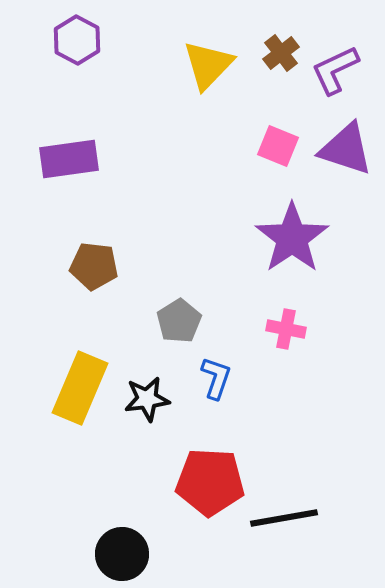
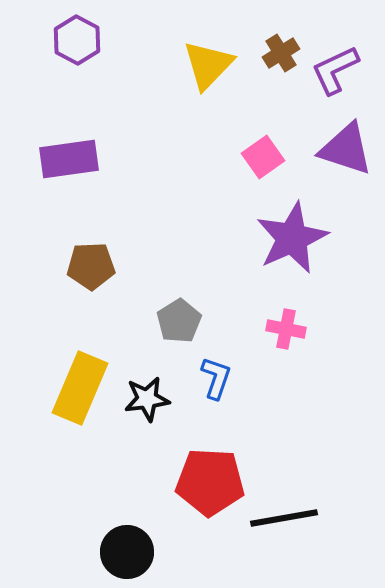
brown cross: rotated 6 degrees clockwise
pink square: moved 15 px left, 11 px down; rotated 33 degrees clockwise
purple star: rotated 10 degrees clockwise
brown pentagon: moved 3 px left; rotated 9 degrees counterclockwise
black circle: moved 5 px right, 2 px up
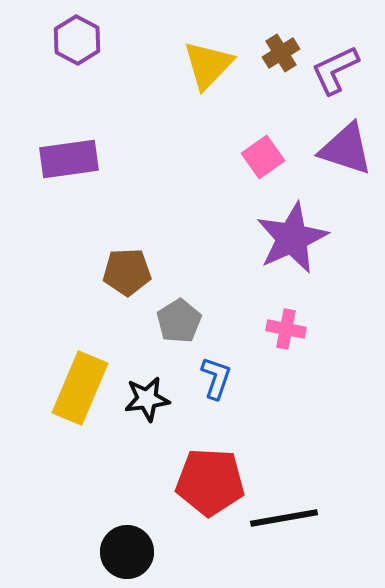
brown pentagon: moved 36 px right, 6 px down
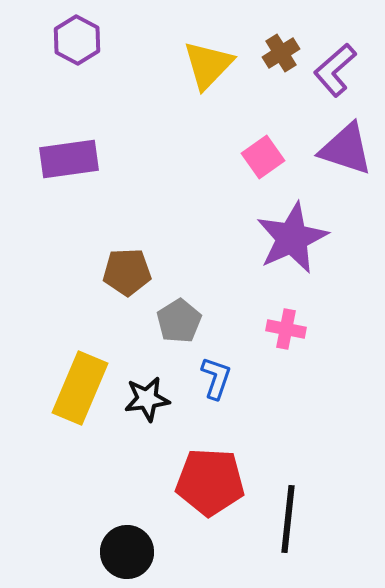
purple L-shape: rotated 16 degrees counterclockwise
black line: moved 4 px right, 1 px down; rotated 74 degrees counterclockwise
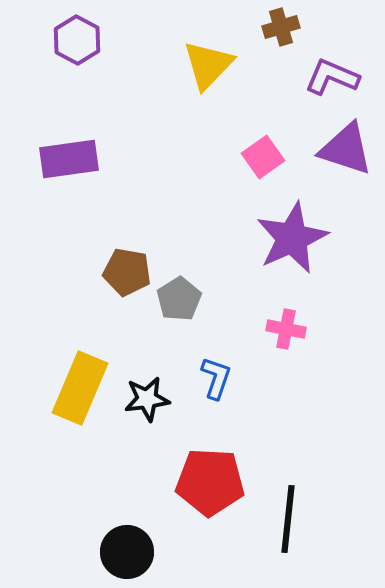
brown cross: moved 26 px up; rotated 15 degrees clockwise
purple L-shape: moved 3 px left, 7 px down; rotated 64 degrees clockwise
brown pentagon: rotated 12 degrees clockwise
gray pentagon: moved 22 px up
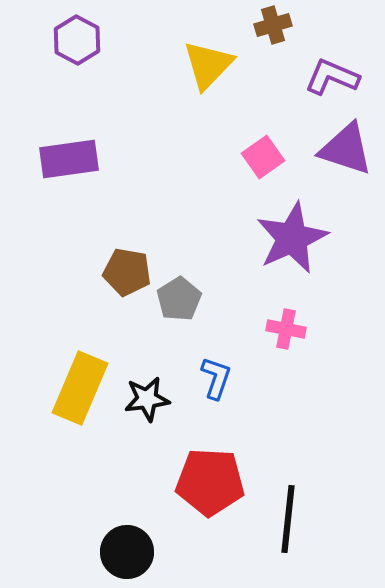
brown cross: moved 8 px left, 2 px up
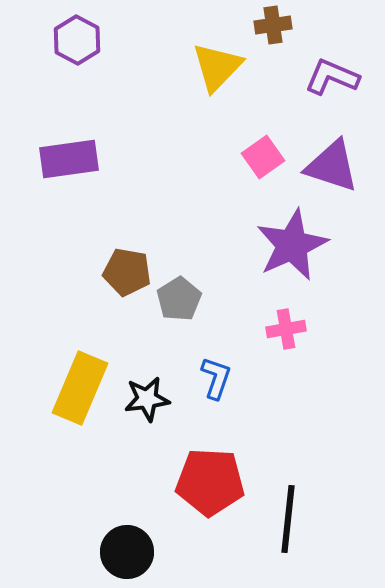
brown cross: rotated 9 degrees clockwise
yellow triangle: moved 9 px right, 2 px down
purple triangle: moved 14 px left, 17 px down
purple star: moved 7 px down
pink cross: rotated 21 degrees counterclockwise
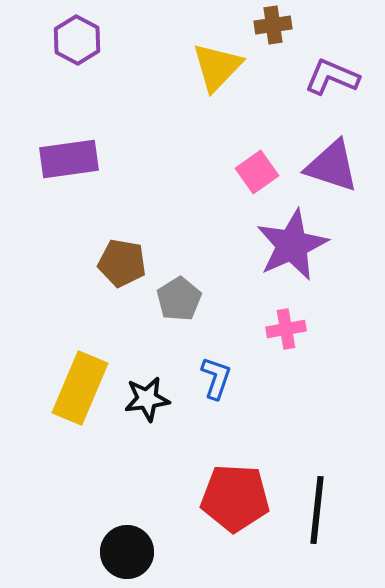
pink square: moved 6 px left, 15 px down
brown pentagon: moved 5 px left, 9 px up
red pentagon: moved 25 px right, 16 px down
black line: moved 29 px right, 9 px up
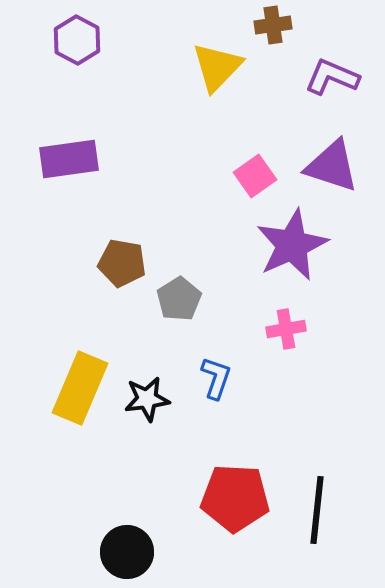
pink square: moved 2 px left, 4 px down
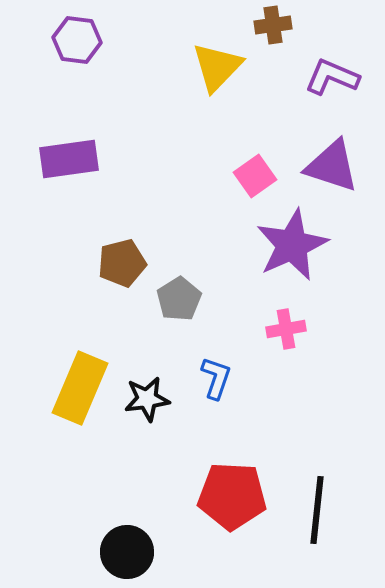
purple hexagon: rotated 21 degrees counterclockwise
brown pentagon: rotated 24 degrees counterclockwise
red pentagon: moved 3 px left, 2 px up
